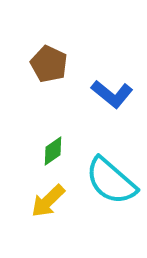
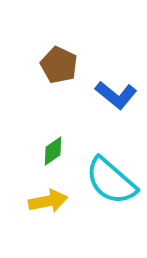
brown pentagon: moved 10 px right, 1 px down
blue L-shape: moved 4 px right, 1 px down
yellow arrow: rotated 147 degrees counterclockwise
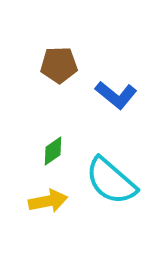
brown pentagon: rotated 27 degrees counterclockwise
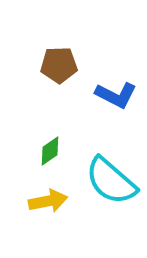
blue L-shape: rotated 12 degrees counterclockwise
green diamond: moved 3 px left
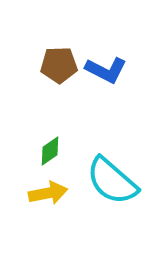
blue L-shape: moved 10 px left, 25 px up
cyan semicircle: moved 1 px right
yellow arrow: moved 8 px up
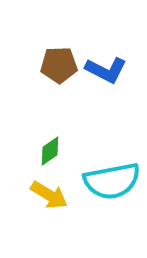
cyan semicircle: rotated 52 degrees counterclockwise
yellow arrow: moved 1 px right, 2 px down; rotated 42 degrees clockwise
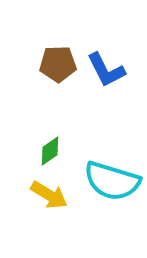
brown pentagon: moved 1 px left, 1 px up
blue L-shape: rotated 36 degrees clockwise
cyan semicircle: rotated 28 degrees clockwise
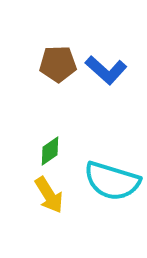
blue L-shape: rotated 21 degrees counterclockwise
yellow arrow: rotated 27 degrees clockwise
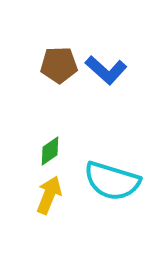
brown pentagon: moved 1 px right, 1 px down
yellow arrow: rotated 126 degrees counterclockwise
